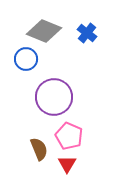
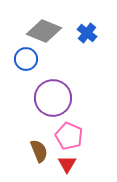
purple circle: moved 1 px left, 1 px down
brown semicircle: moved 2 px down
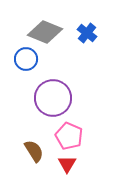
gray diamond: moved 1 px right, 1 px down
brown semicircle: moved 5 px left; rotated 10 degrees counterclockwise
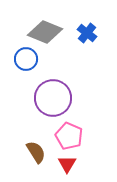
brown semicircle: moved 2 px right, 1 px down
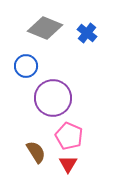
gray diamond: moved 4 px up
blue circle: moved 7 px down
red triangle: moved 1 px right
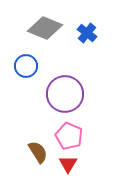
purple circle: moved 12 px right, 4 px up
brown semicircle: moved 2 px right
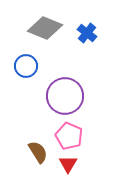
purple circle: moved 2 px down
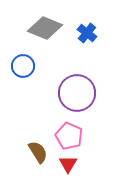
blue circle: moved 3 px left
purple circle: moved 12 px right, 3 px up
